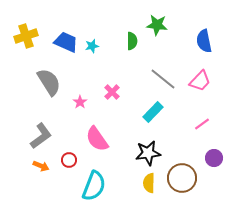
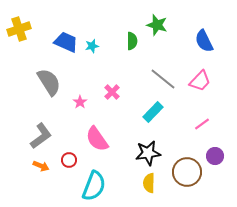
green star: rotated 10 degrees clockwise
yellow cross: moved 7 px left, 7 px up
blue semicircle: rotated 15 degrees counterclockwise
purple circle: moved 1 px right, 2 px up
brown circle: moved 5 px right, 6 px up
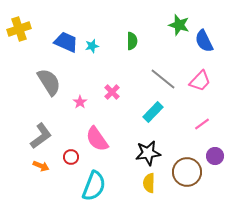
green star: moved 22 px right
red circle: moved 2 px right, 3 px up
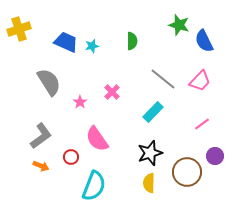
black star: moved 2 px right; rotated 10 degrees counterclockwise
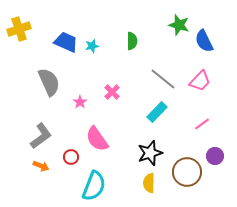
gray semicircle: rotated 8 degrees clockwise
cyan rectangle: moved 4 px right
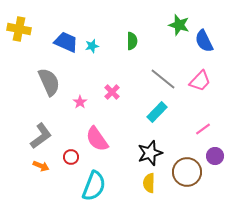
yellow cross: rotated 30 degrees clockwise
pink line: moved 1 px right, 5 px down
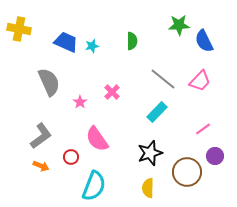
green star: rotated 20 degrees counterclockwise
yellow semicircle: moved 1 px left, 5 px down
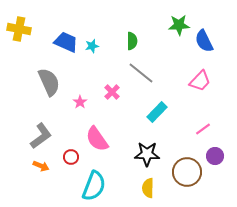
gray line: moved 22 px left, 6 px up
black star: moved 3 px left, 1 px down; rotated 20 degrees clockwise
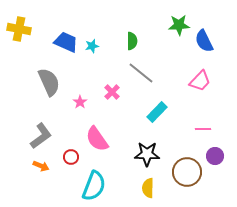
pink line: rotated 35 degrees clockwise
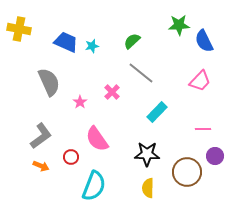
green semicircle: rotated 132 degrees counterclockwise
